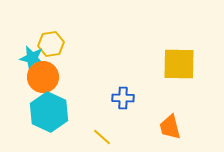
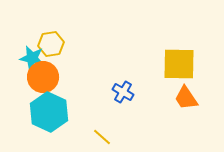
blue cross: moved 6 px up; rotated 30 degrees clockwise
orange trapezoid: moved 16 px right, 29 px up; rotated 20 degrees counterclockwise
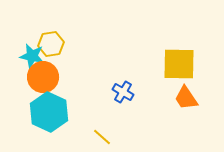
cyan star: moved 2 px up
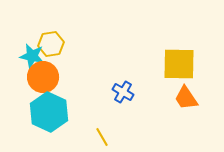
yellow line: rotated 18 degrees clockwise
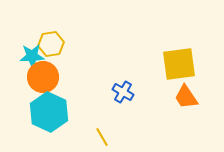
cyan star: rotated 15 degrees counterclockwise
yellow square: rotated 9 degrees counterclockwise
orange trapezoid: moved 1 px up
